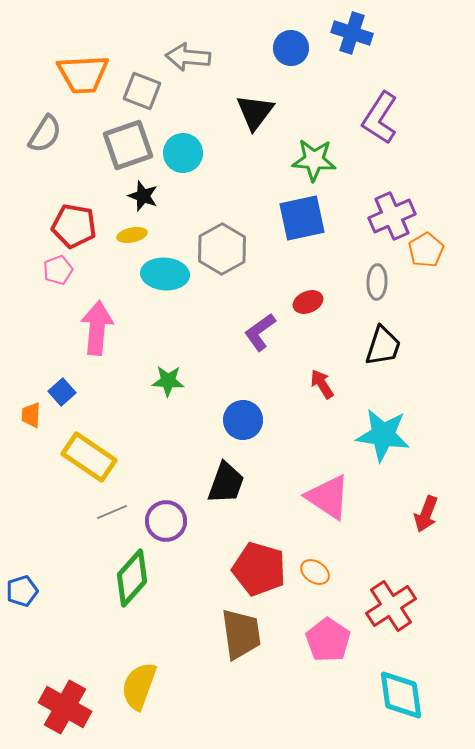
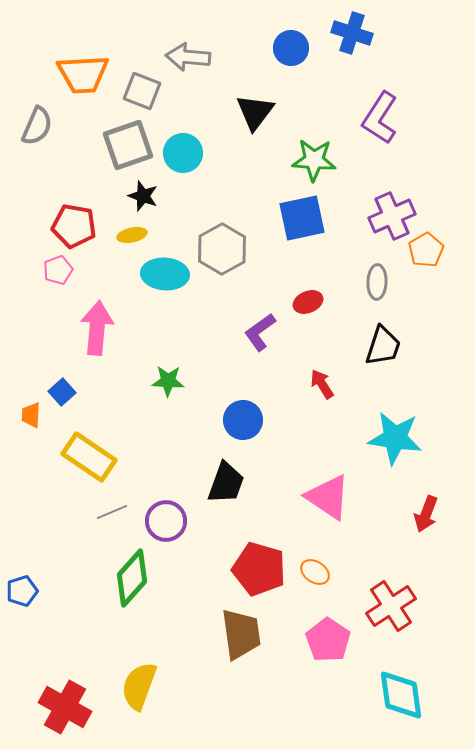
gray semicircle at (45, 134): moved 8 px left, 8 px up; rotated 9 degrees counterclockwise
cyan star at (383, 435): moved 12 px right, 3 px down
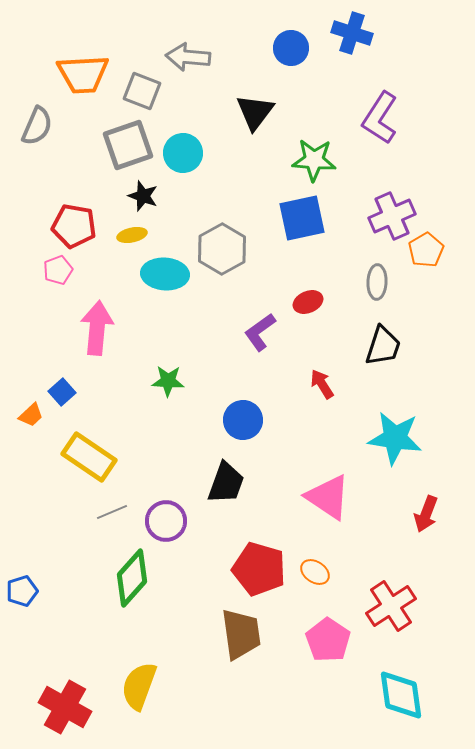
orange trapezoid at (31, 415): rotated 136 degrees counterclockwise
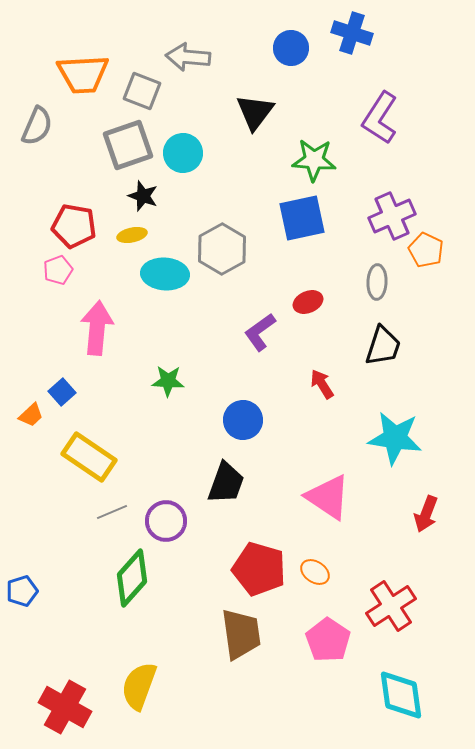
orange pentagon at (426, 250): rotated 16 degrees counterclockwise
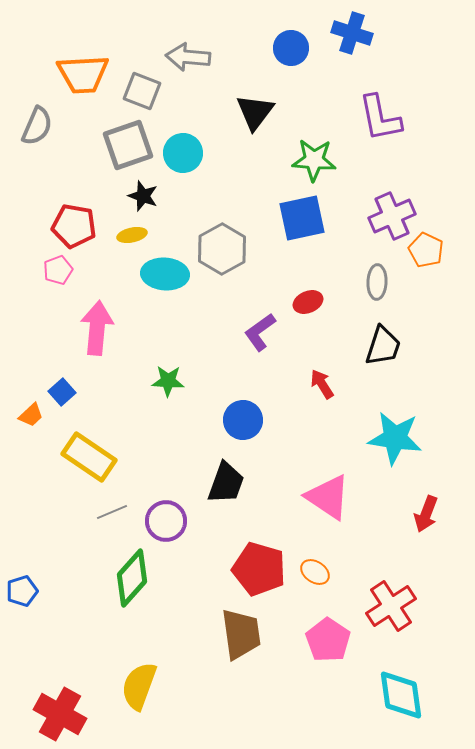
purple L-shape at (380, 118): rotated 44 degrees counterclockwise
red cross at (65, 707): moved 5 px left, 7 px down
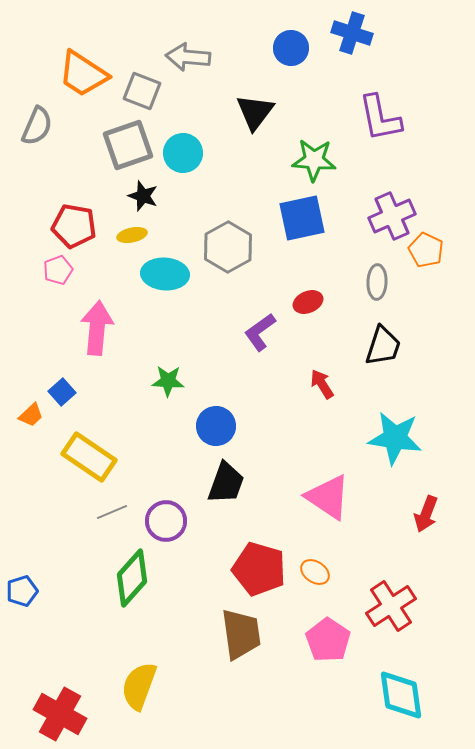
orange trapezoid at (83, 74): rotated 36 degrees clockwise
gray hexagon at (222, 249): moved 6 px right, 2 px up
blue circle at (243, 420): moved 27 px left, 6 px down
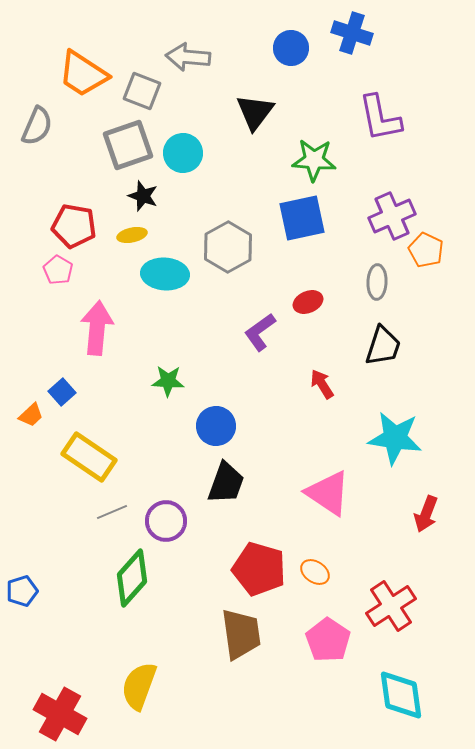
pink pentagon at (58, 270): rotated 20 degrees counterclockwise
pink triangle at (328, 497): moved 4 px up
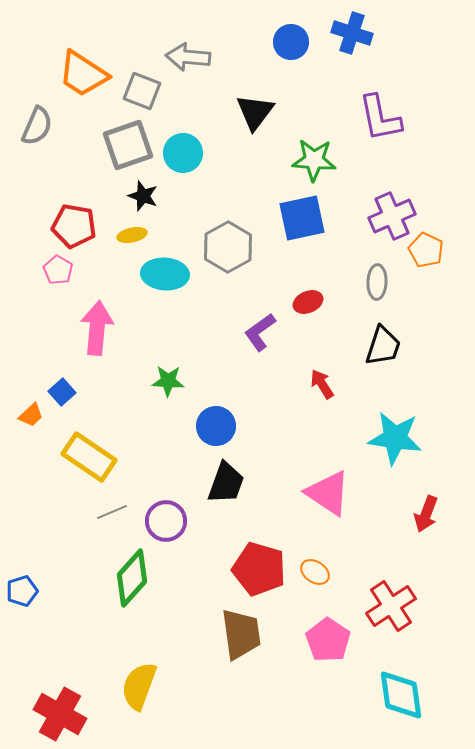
blue circle at (291, 48): moved 6 px up
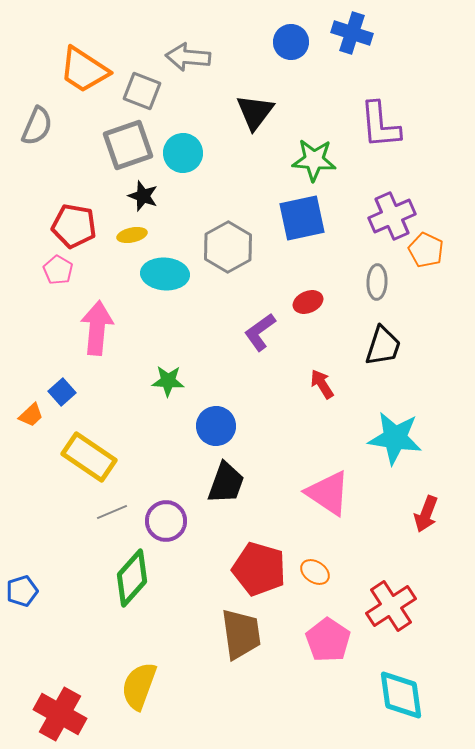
orange trapezoid at (83, 74): moved 1 px right, 4 px up
purple L-shape at (380, 118): moved 7 px down; rotated 6 degrees clockwise
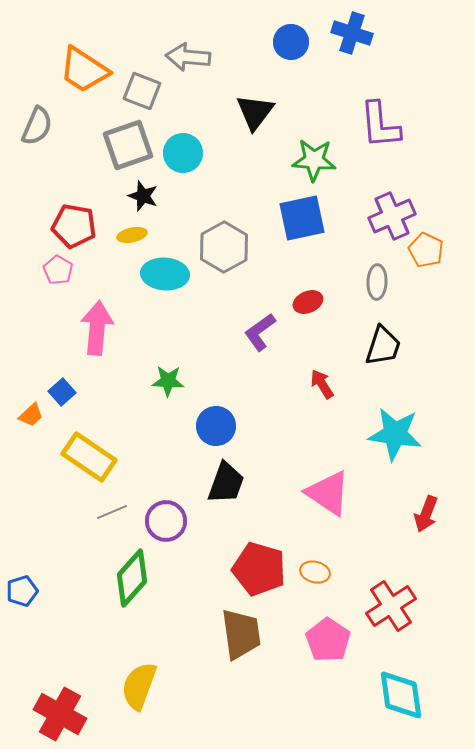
gray hexagon at (228, 247): moved 4 px left
cyan star at (395, 438): moved 4 px up
orange ellipse at (315, 572): rotated 20 degrees counterclockwise
